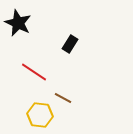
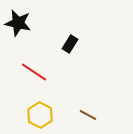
black star: rotated 12 degrees counterclockwise
brown line: moved 25 px right, 17 px down
yellow hexagon: rotated 20 degrees clockwise
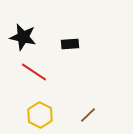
black star: moved 5 px right, 14 px down
black rectangle: rotated 54 degrees clockwise
brown line: rotated 72 degrees counterclockwise
